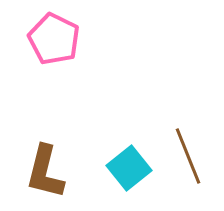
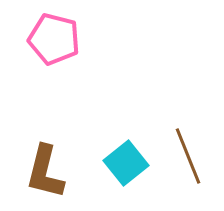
pink pentagon: rotated 12 degrees counterclockwise
cyan square: moved 3 px left, 5 px up
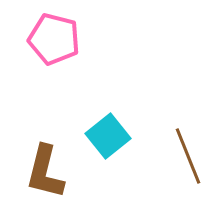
cyan square: moved 18 px left, 27 px up
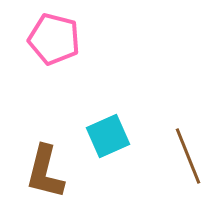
cyan square: rotated 15 degrees clockwise
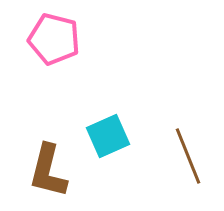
brown L-shape: moved 3 px right, 1 px up
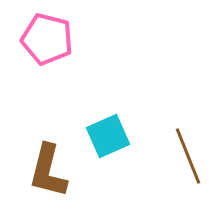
pink pentagon: moved 7 px left
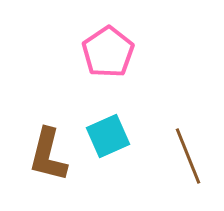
pink pentagon: moved 61 px right, 13 px down; rotated 24 degrees clockwise
brown L-shape: moved 16 px up
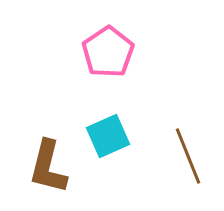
brown L-shape: moved 12 px down
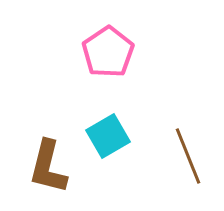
cyan square: rotated 6 degrees counterclockwise
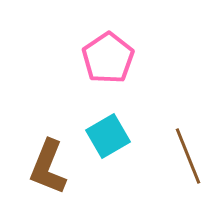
pink pentagon: moved 6 px down
brown L-shape: rotated 8 degrees clockwise
